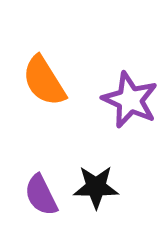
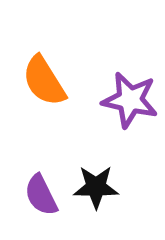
purple star: rotated 12 degrees counterclockwise
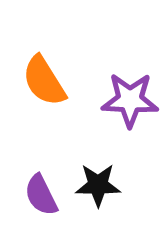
purple star: rotated 10 degrees counterclockwise
black star: moved 2 px right, 2 px up
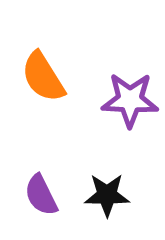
orange semicircle: moved 1 px left, 4 px up
black star: moved 9 px right, 10 px down
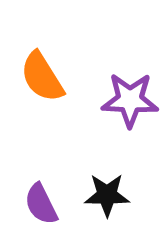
orange semicircle: moved 1 px left
purple semicircle: moved 9 px down
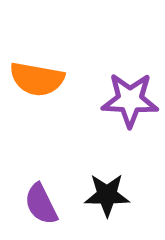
orange semicircle: moved 5 px left, 2 px down; rotated 48 degrees counterclockwise
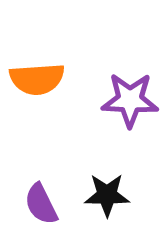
orange semicircle: rotated 14 degrees counterclockwise
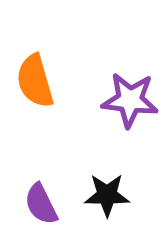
orange semicircle: moved 2 px left, 2 px down; rotated 78 degrees clockwise
purple star: rotated 4 degrees clockwise
